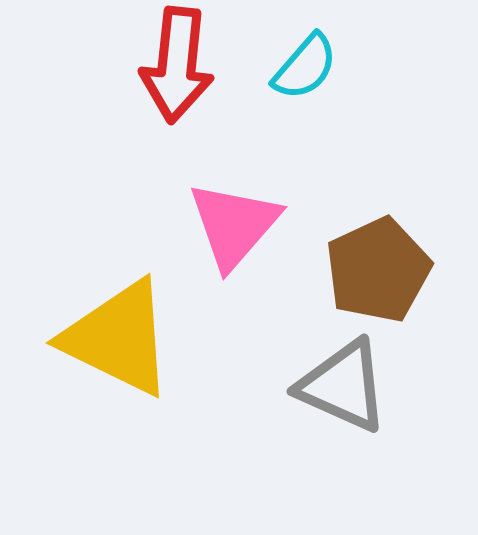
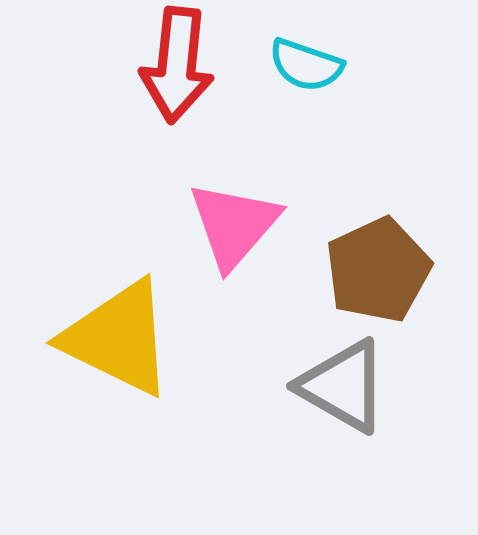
cyan semicircle: moved 1 px right, 2 px up; rotated 68 degrees clockwise
gray triangle: rotated 6 degrees clockwise
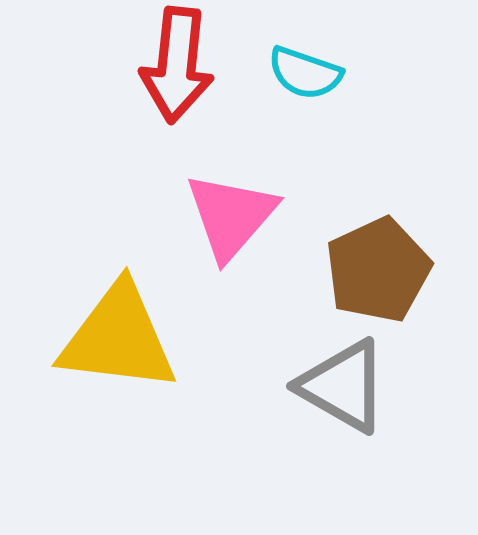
cyan semicircle: moved 1 px left, 8 px down
pink triangle: moved 3 px left, 9 px up
yellow triangle: rotated 19 degrees counterclockwise
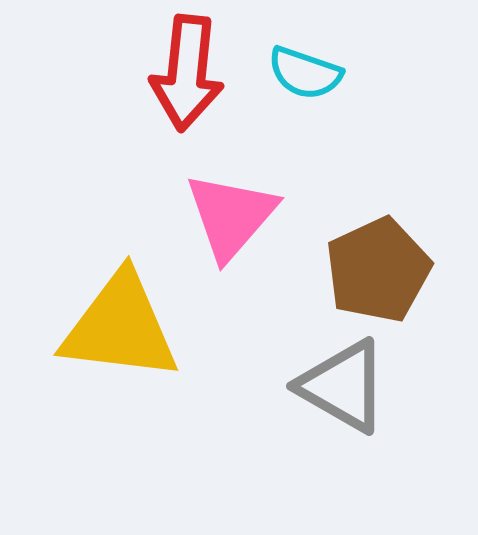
red arrow: moved 10 px right, 8 px down
yellow triangle: moved 2 px right, 11 px up
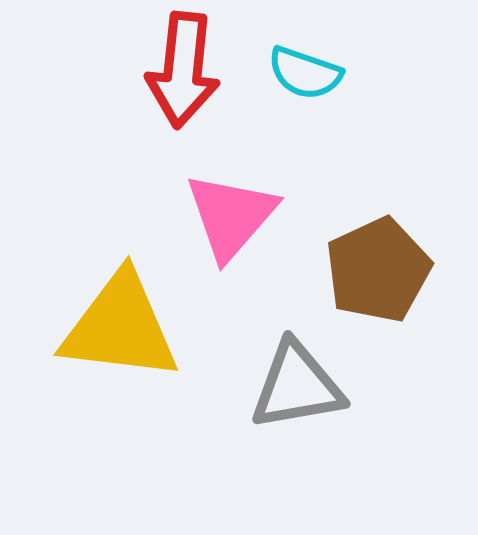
red arrow: moved 4 px left, 3 px up
gray triangle: moved 46 px left; rotated 40 degrees counterclockwise
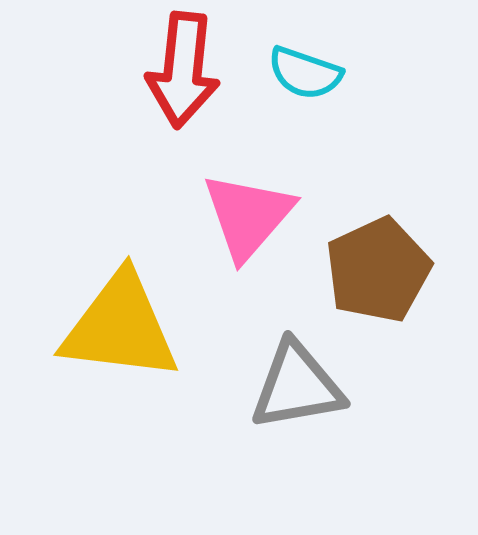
pink triangle: moved 17 px right
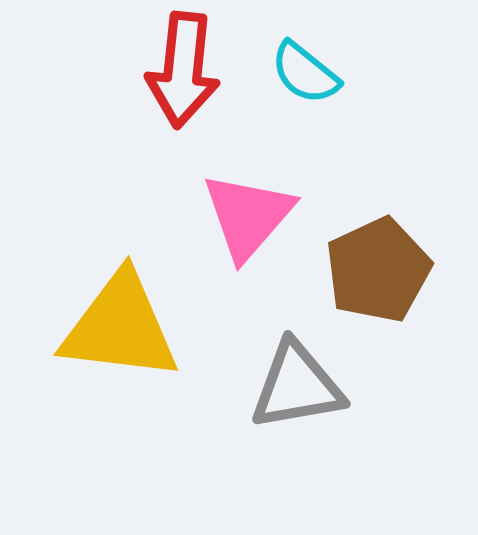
cyan semicircle: rotated 20 degrees clockwise
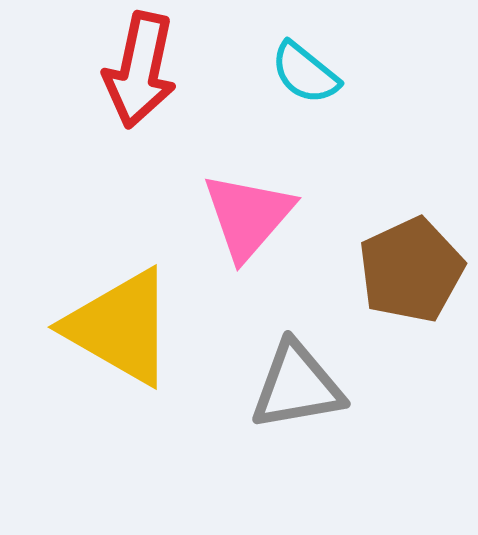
red arrow: moved 43 px left; rotated 6 degrees clockwise
brown pentagon: moved 33 px right
yellow triangle: rotated 23 degrees clockwise
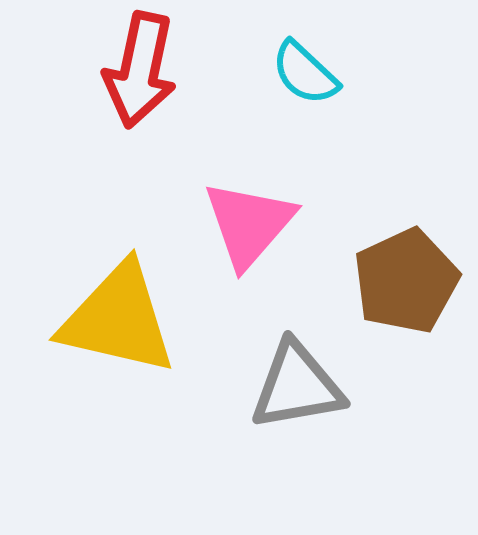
cyan semicircle: rotated 4 degrees clockwise
pink triangle: moved 1 px right, 8 px down
brown pentagon: moved 5 px left, 11 px down
yellow triangle: moved 2 px left, 8 px up; rotated 17 degrees counterclockwise
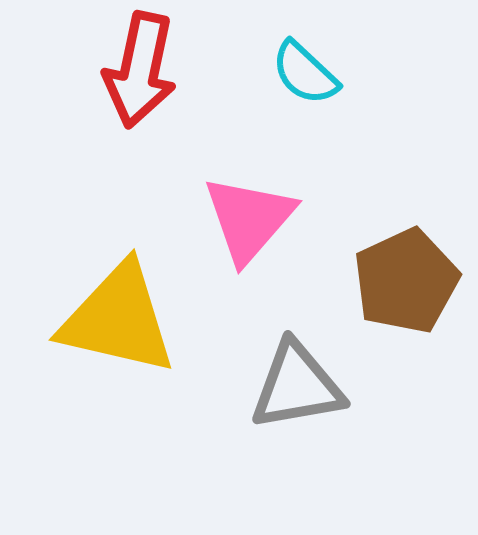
pink triangle: moved 5 px up
